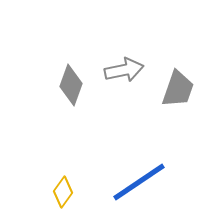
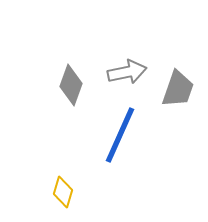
gray arrow: moved 3 px right, 2 px down
blue line: moved 19 px left, 47 px up; rotated 32 degrees counterclockwise
yellow diamond: rotated 20 degrees counterclockwise
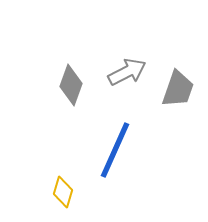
gray arrow: rotated 15 degrees counterclockwise
blue line: moved 5 px left, 15 px down
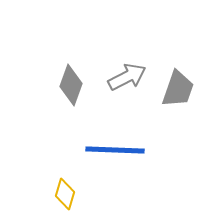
gray arrow: moved 5 px down
blue line: rotated 68 degrees clockwise
yellow diamond: moved 2 px right, 2 px down
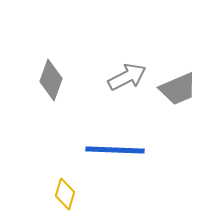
gray diamond: moved 20 px left, 5 px up
gray trapezoid: rotated 48 degrees clockwise
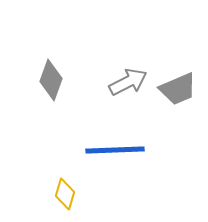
gray arrow: moved 1 px right, 5 px down
blue line: rotated 4 degrees counterclockwise
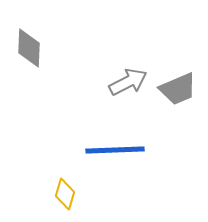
gray diamond: moved 22 px left, 32 px up; rotated 18 degrees counterclockwise
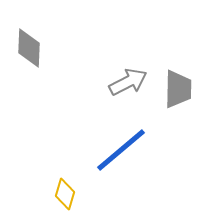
gray trapezoid: rotated 66 degrees counterclockwise
blue line: moved 6 px right; rotated 38 degrees counterclockwise
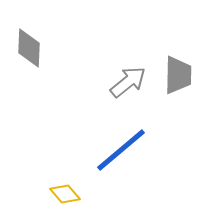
gray arrow: rotated 12 degrees counterclockwise
gray trapezoid: moved 14 px up
yellow diamond: rotated 56 degrees counterclockwise
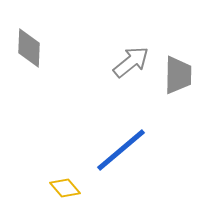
gray arrow: moved 3 px right, 20 px up
yellow diamond: moved 6 px up
